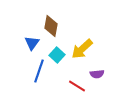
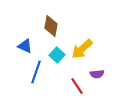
blue triangle: moved 7 px left, 3 px down; rotated 42 degrees counterclockwise
blue line: moved 3 px left, 1 px down
red line: rotated 24 degrees clockwise
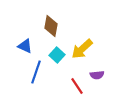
purple semicircle: moved 1 px down
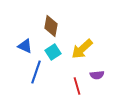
cyan square: moved 4 px left, 3 px up; rotated 14 degrees clockwise
red line: rotated 18 degrees clockwise
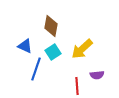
blue line: moved 3 px up
red line: rotated 12 degrees clockwise
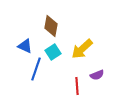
purple semicircle: rotated 16 degrees counterclockwise
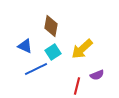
blue line: rotated 45 degrees clockwise
red line: rotated 18 degrees clockwise
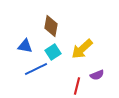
blue triangle: rotated 14 degrees counterclockwise
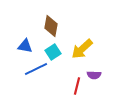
purple semicircle: moved 3 px left; rotated 24 degrees clockwise
